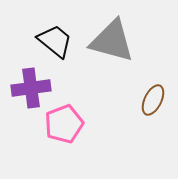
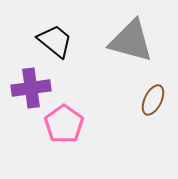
gray triangle: moved 19 px right
pink pentagon: rotated 15 degrees counterclockwise
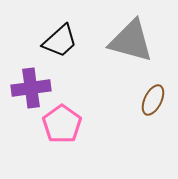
black trapezoid: moved 5 px right; rotated 99 degrees clockwise
pink pentagon: moved 2 px left
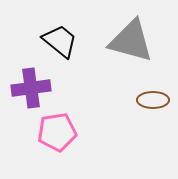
black trapezoid: rotated 99 degrees counterclockwise
brown ellipse: rotated 64 degrees clockwise
pink pentagon: moved 5 px left, 8 px down; rotated 27 degrees clockwise
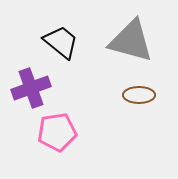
black trapezoid: moved 1 px right, 1 px down
purple cross: rotated 12 degrees counterclockwise
brown ellipse: moved 14 px left, 5 px up
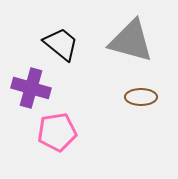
black trapezoid: moved 2 px down
purple cross: rotated 36 degrees clockwise
brown ellipse: moved 2 px right, 2 px down
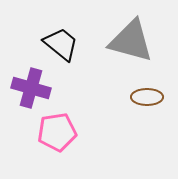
brown ellipse: moved 6 px right
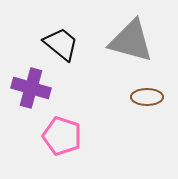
pink pentagon: moved 5 px right, 4 px down; rotated 27 degrees clockwise
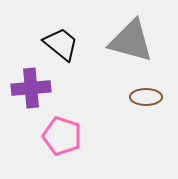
purple cross: rotated 21 degrees counterclockwise
brown ellipse: moved 1 px left
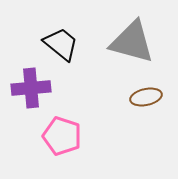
gray triangle: moved 1 px right, 1 px down
brown ellipse: rotated 12 degrees counterclockwise
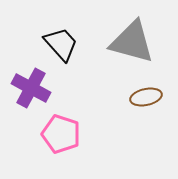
black trapezoid: rotated 9 degrees clockwise
purple cross: rotated 33 degrees clockwise
pink pentagon: moved 1 px left, 2 px up
